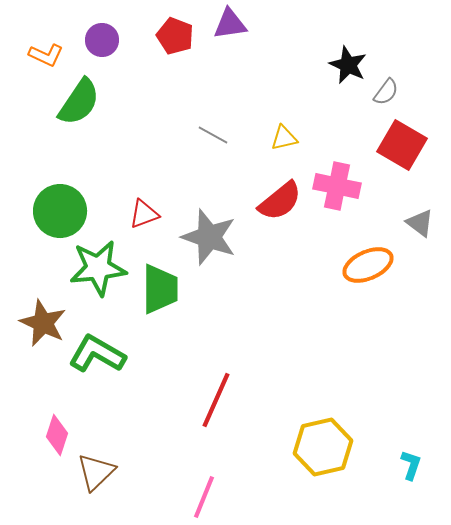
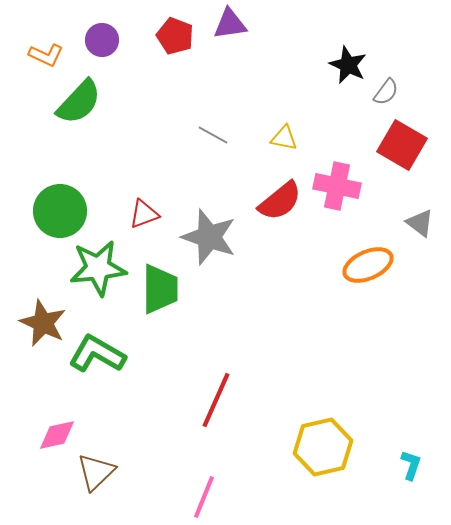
green semicircle: rotated 9 degrees clockwise
yellow triangle: rotated 24 degrees clockwise
pink diamond: rotated 60 degrees clockwise
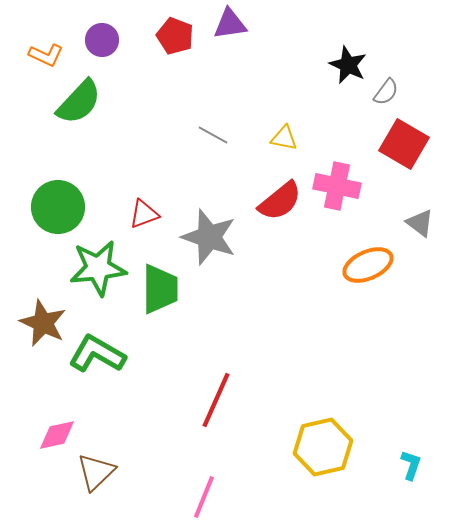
red square: moved 2 px right, 1 px up
green circle: moved 2 px left, 4 px up
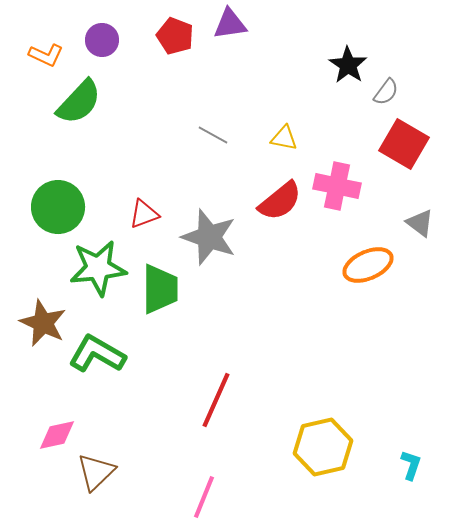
black star: rotated 9 degrees clockwise
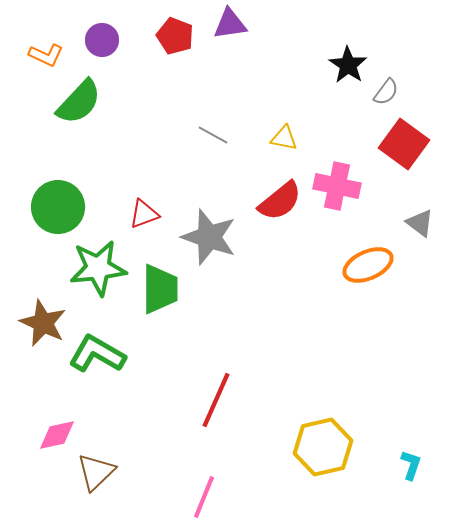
red square: rotated 6 degrees clockwise
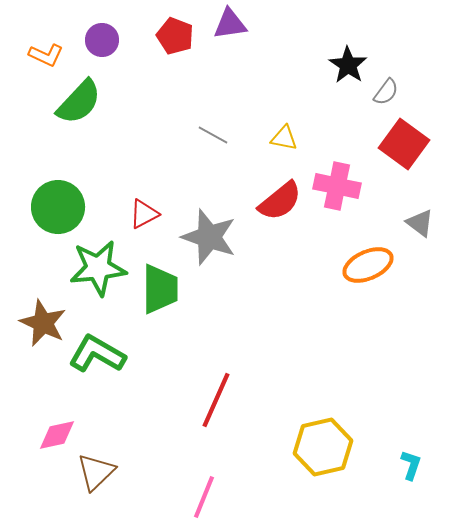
red triangle: rotated 8 degrees counterclockwise
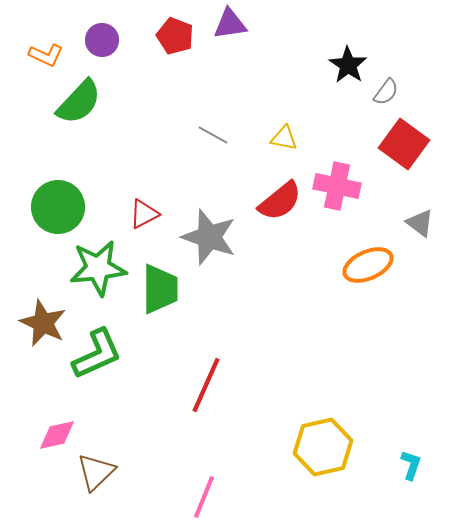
green L-shape: rotated 126 degrees clockwise
red line: moved 10 px left, 15 px up
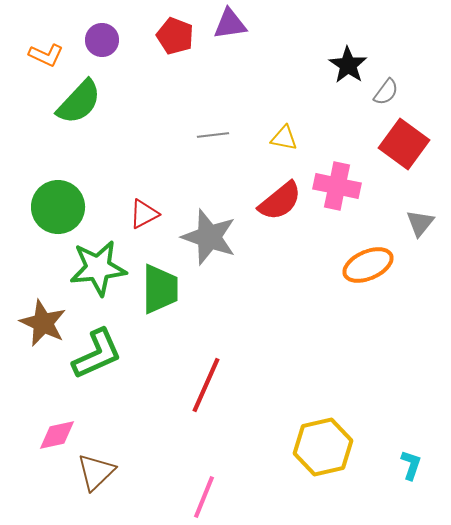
gray line: rotated 36 degrees counterclockwise
gray triangle: rotated 32 degrees clockwise
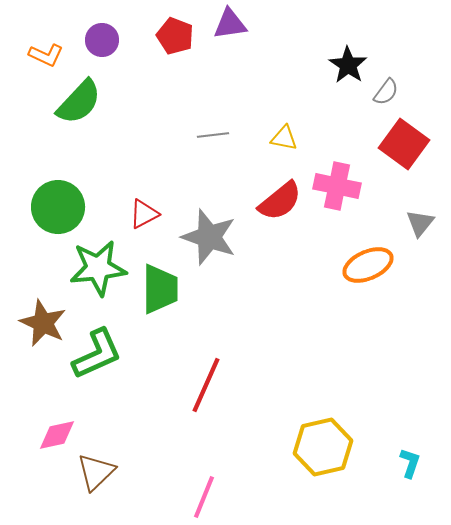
cyan L-shape: moved 1 px left, 2 px up
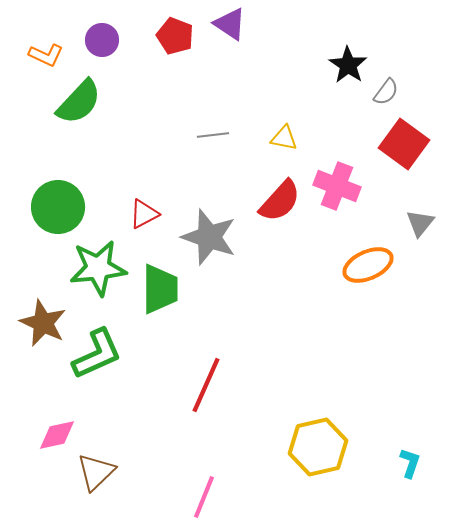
purple triangle: rotated 42 degrees clockwise
pink cross: rotated 9 degrees clockwise
red semicircle: rotated 9 degrees counterclockwise
yellow hexagon: moved 5 px left
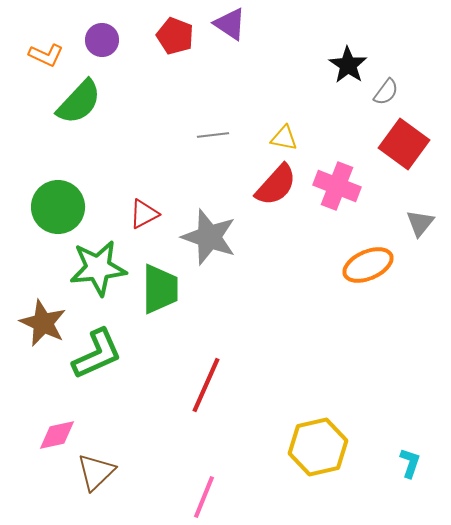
red semicircle: moved 4 px left, 16 px up
